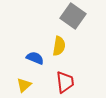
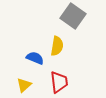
yellow semicircle: moved 2 px left
red trapezoid: moved 6 px left
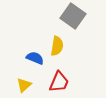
red trapezoid: rotated 30 degrees clockwise
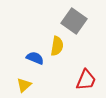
gray square: moved 1 px right, 5 px down
red trapezoid: moved 27 px right, 2 px up
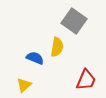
yellow semicircle: moved 1 px down
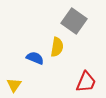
red trapezoid: moved 2 px down
yellow triangle: moved 10 px left; rotated 14 degrees counterclockwise
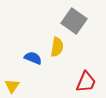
blue semicircle: moved 2 px left
yellow triangle: moved 2 px left, 1 px down
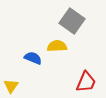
gray square: moved 2 px left
yellow semicircle: moved 1 px up; rotated 102 degrees counterclockwise
yellow triangle: moved 1 px left
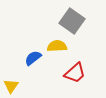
blue semicircle: rotated 60 degrees counterclockwise
red trapezoid: moved 11 px left, 9 px up; rotated 25 degrees clockwise
